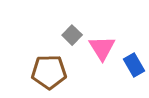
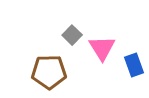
blue rectangle: rotated 10 degrees clockwise
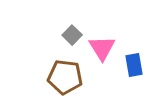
blue rectangle: rotated 10 degrees clockwise
brown pentagon: moved 16 px right, 5 px down; rotated 8 degrees clockwise
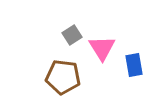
gray square: rotated 12 degrees clockwise
brown pentagon: moved 2 px left
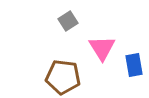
gray square: moved 4 px left, 14 px up
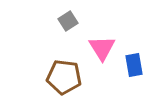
brown pentagon: moved 1 px right
